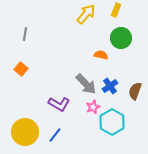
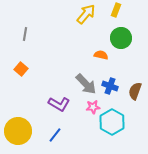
blue cross: rotated 35 degrees counterclockwise
pink star: rotated 16 degrees clockwise
yellow circle: moved 7 px left, 1 px up
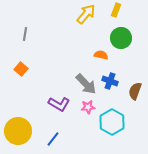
blue cross: moved 5 px up
pink star: moved 5 px left
blue line: moved 2 px left, 4 px down
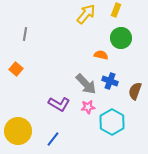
orange square: moved 5 px left
